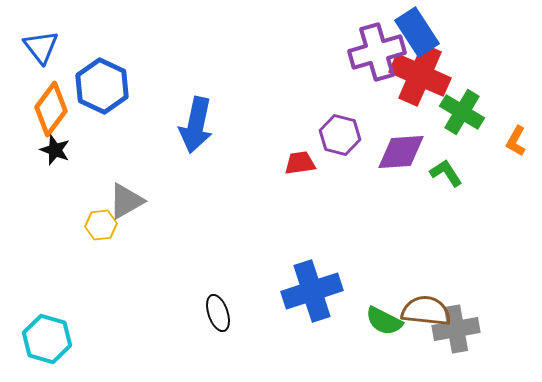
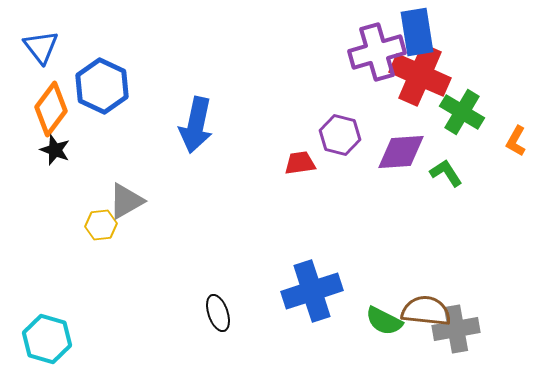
blue rectangle: rotated 24 degrees clockwise
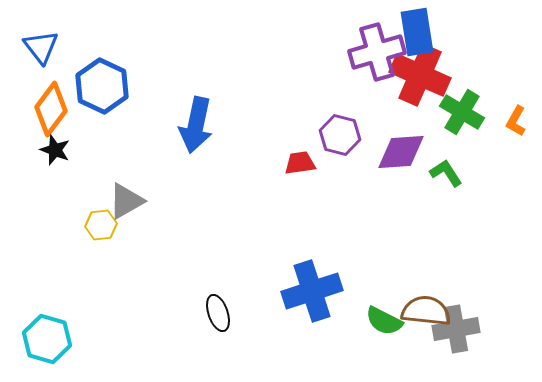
orange L-shape: moved 20 px up
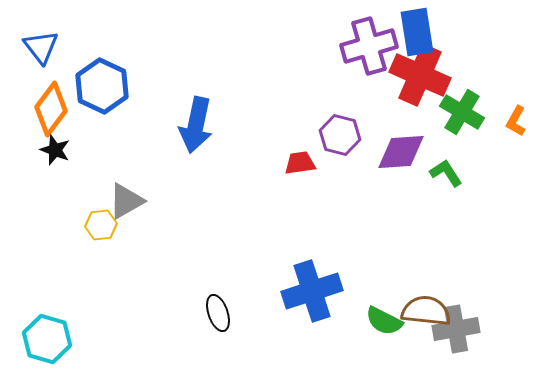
purple cross: moved 8 px left, 6 px up
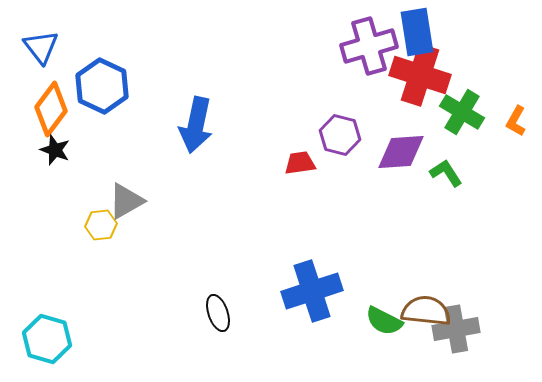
red cross: rotated 6 degrees counterclockwise
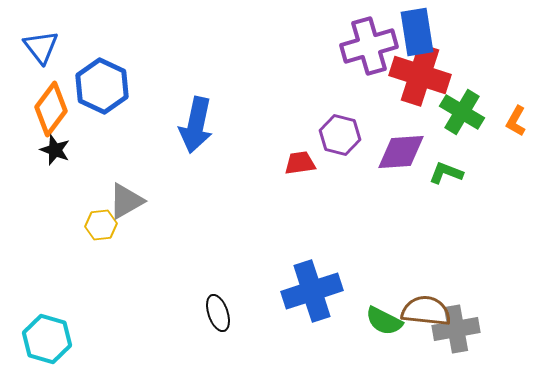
green L-shape: rotated 36 degrees counterclockwise
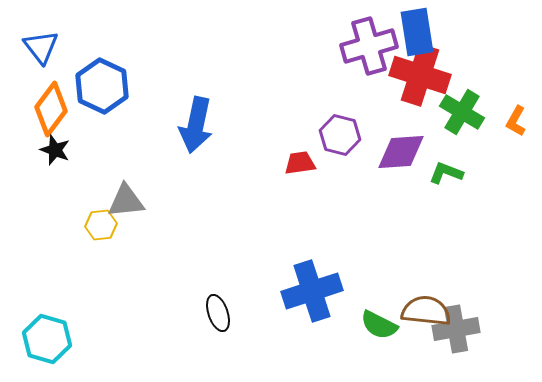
gray triangle: rotated 24 degrees clockwise
green semicircle: moved 5 px left, 4 px down
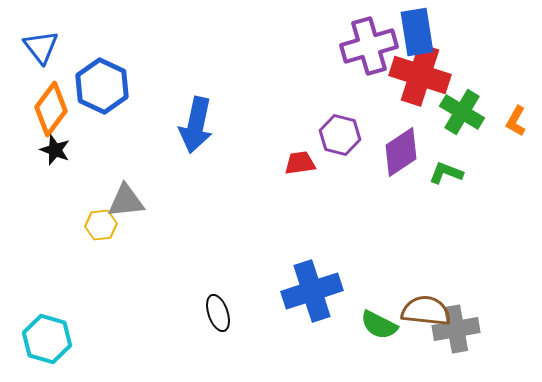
purple diamond: rotated 30 degrees counterclockwise
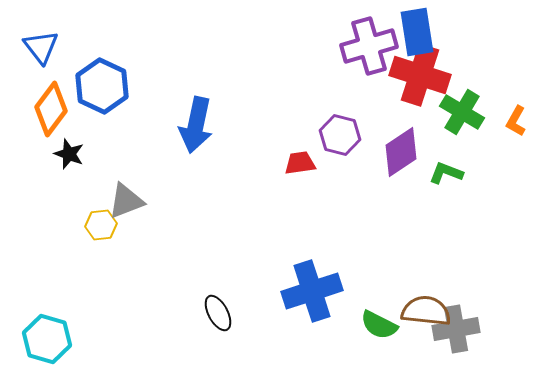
black star: moved 14 px right, 4 px down
gray triangle: rotated 15 degrees counterclockwise
black ellipse: rotated 9 degrees counterclockwise
